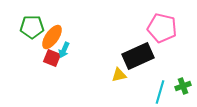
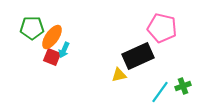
green pentagon: moved 1 px down
red square: moved 1 px up
cyan line: rotated 20 degrees clockwise
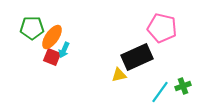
black rectangle: moved 1 px left, 1 px down
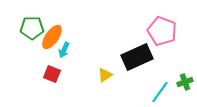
pink pentagon: moved 3 px down; rotated 8 degrees clockwise
red square: moved 17 px down
yellow triangle: moved 14 px left; rotated 21 degrees counterclockwise
green cross: moved 2 px right, 4 px up
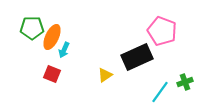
orange ellipse: rotated 10 degrees counterclockwise
